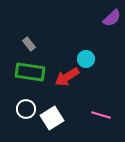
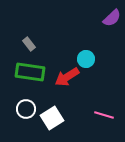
pink line: moved 3 px right
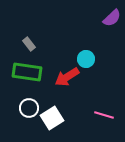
green rectangle: moved 3 px left
white circle: moved 3 px right, 1 px up
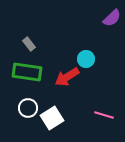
white circle: moved 1 px left
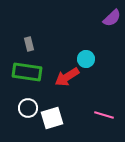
gray rectangle: rotated 24 degrees clockwise
white square: rotated 15 degrees clockwise
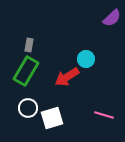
gray rectangle: moved 1 px down; rotated 24 degrees clockwise
green rectangle: moved 1 px left, 1 px up; rotated 68 degrees counterclockwise
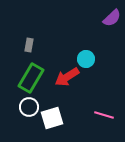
green rectangle: moved 5 px right, 7 px down
white circle: moved 1 px right, 1 px up
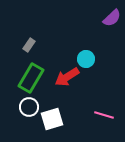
gray rectangle: rotated 24 degrees clockwise
white square: moved 1 px down
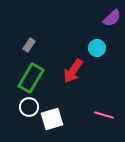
cyan circle: moved 11 px right, 11 px up
red arrow: moved 6 px right, 6 px up; rotated 25 degrees counterclockwise
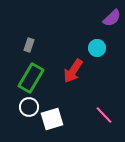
gray rectangle: rotated 16 degrees counterclockwise
pink line: rotated 30 degrees clockwise
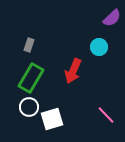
cyan circle: moved 2 px right, 1 px up
red arrow: rotated 10 degrees counterclockwise
pink line: moved 2 px right
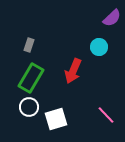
white square: moved 4 px right
